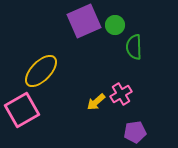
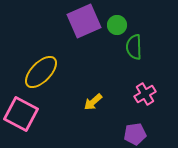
green circle: moved 2 px right
yellow ellipse: moved 1 px down
pink cross: moved 24 px right
yellow arrow: moved 3 px left
pink square: moved 1 px left, 4 px down; rotated 32 degrees counterclockwise
purple pentagon: moved 2 px down
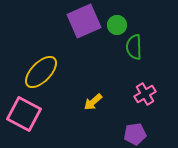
pink square: moved 3 px right
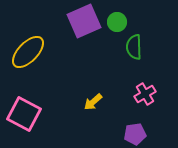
green circle: moved 3 px up
yellow ellipse: moved 13 px left, 20 px up
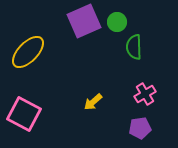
purple pentagon: moved 5 px right, 6 px up
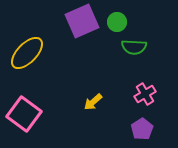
purple square: moved 2 px left
green semicircle: rotated 85 degrees counterclockwise
yellow ellipse: moved 1 px left, 1 px down
pink square: rotated 8 degrees clockwise
purple pentagon: moved 2 px right, 1 px down; rotated 25 degrees counterclockwise
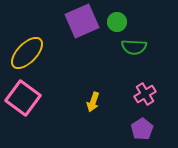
yellow arrow: rotated 30 degrees counterclockwise
pink square: moved 1 px left, 16 px up
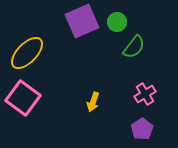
green semicircle: rotated 55 degrees counterclockwise
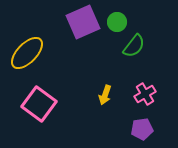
purple square: moved 1 px right, 1 px down
green semicircle: moved 1 px up
pink square: moved 16 px right, 6 px down
yellow arrow: moved 12 px right, 7 px up
purple pentagon: rotated 25 degrees clockwise
